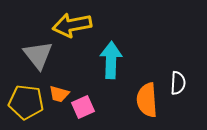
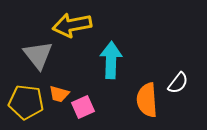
white semicircle: rotated 35 degrees clockwise
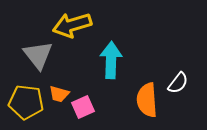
yellow arrow: rotated 6 degrees counterclockwise
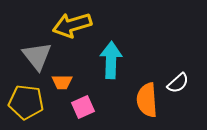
gray triangle: moved 1 px left, 1 px down
white semicircle: rotated 10 degrees clockwise
orange trapezoid: moved 3 px right, 12 px up; rotated 15 degrees counterclockwise
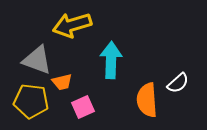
gray triangle: moved 4 px down; rotated 32 degrees counterclockwise
orange trapezoid: rotated 15 degrees counterclockwise
yellow pentagon: moved 5 px right, 1 px up
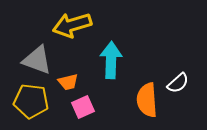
orange trapezoid: moved 6 px right
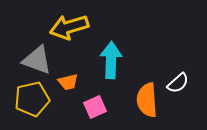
yellow arrow: moved 3 px left, 2 px down
yellow pentagon: moved 1 px right, 2 px up; rotated 20 degrees counterclockwise
pink square: moved 12 px right
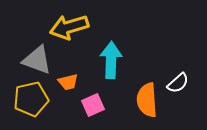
yellow pentagon: moved 1 px left
pink square: moved 2 px left, 2 px up
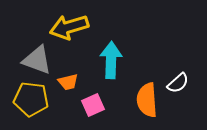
yellow pentagon: rotated 20 degrees clockwise
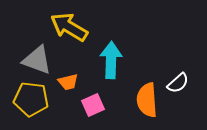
yellow arrow: rotated 48 degrees clockwise
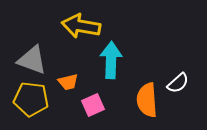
yellow arrow: moved 12 px right, 1 px up; rotated 21 degrees counterclockwise
gray triangle: moved 5 px left
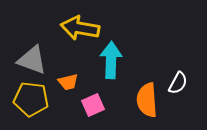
yellow arrow: moved 1 px left, 2 px down
white semicircle: rotated 20 degrees counterclockwise
